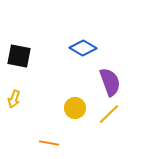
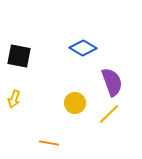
purple semicircle: moved 2 px right
yellow circle: moved 5 px up
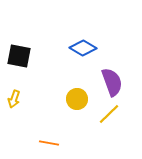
yellow circle: moved 2 px right, 4 px up
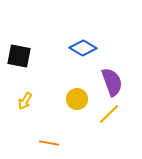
yellow arrow: moved 11 px right, 2 px down; rotated 12 degrees clockwise
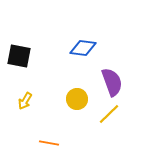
blue diamond: rotated 24 degrees counterclockwise
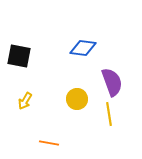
yellow line: rotated 55 degrees counterclockwise
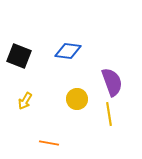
blue diamond: moved 15 px left, 3 px down
black square: rotated 10 degrees clockwise
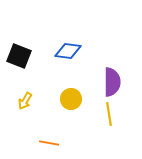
purple semicircle: rotated 20 degrees clockwise
yellow circle: moved 6 px left
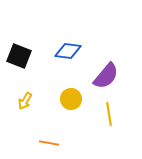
purple semicircle: moved 6 px left, 6 px up; rotated 40 degrees clockwise
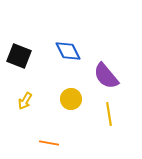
blue diamond: rotated 56 degrees clockwise
purple semicircle: rotated 100 degrees clockwise
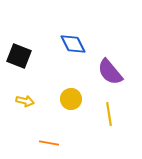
blue diamond: moved 5 px right, 7 px up
purple semicircle: moved 4 px right, 4 px up
yellow arrow: rotated 108 degrees counterclockwise
